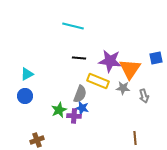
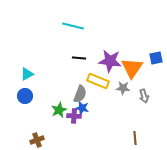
orange triangle: moved 2 px right, 1 px up
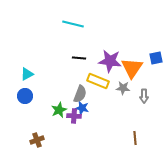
cyan line: moved 2 px up
gray arrow: rotated 16 degrees clockwise
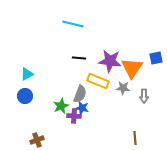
green star: moved 2 px right, 4 px up
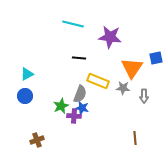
purple star: moved 24 px up
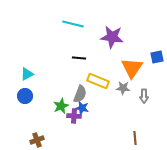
purple star: moved 2 px right
blue square: moved 1 px right, 1 px up
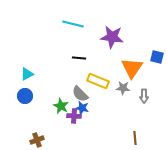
blue square: rotated 24 degrees clockwise
gray semicircle: rotated 114 degrees clockwise
green star: rotated 21 degrees counterclockwise
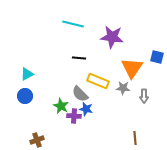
blue star: moved 4 px right, 1 px down
